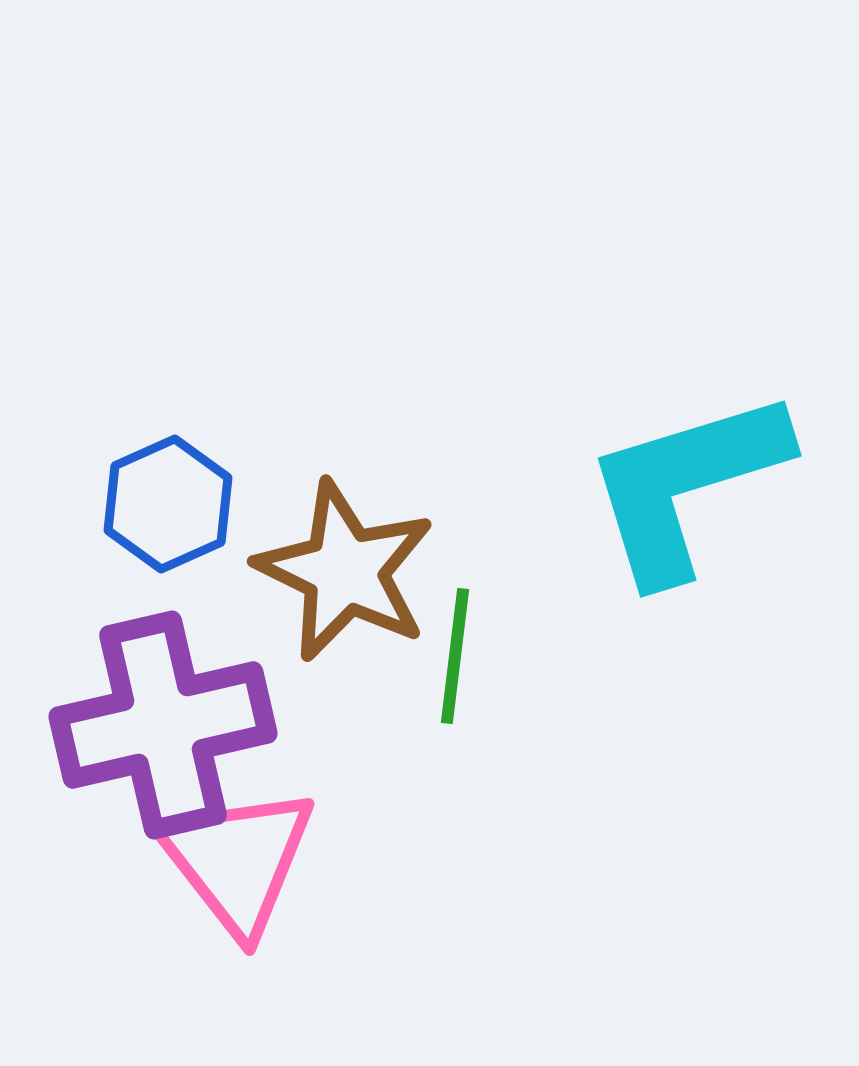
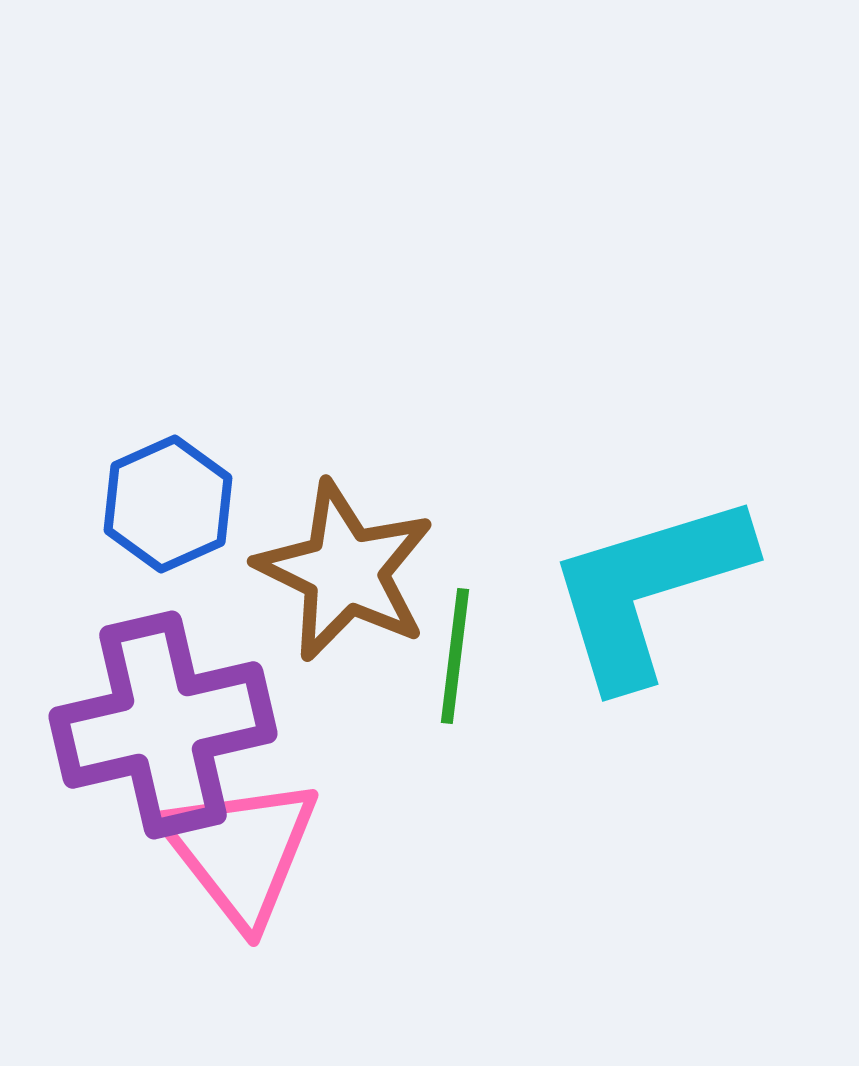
cyan L-shape: moved 38 px left, 104 px down
pink triangle: moved 4 px right, 9 px up
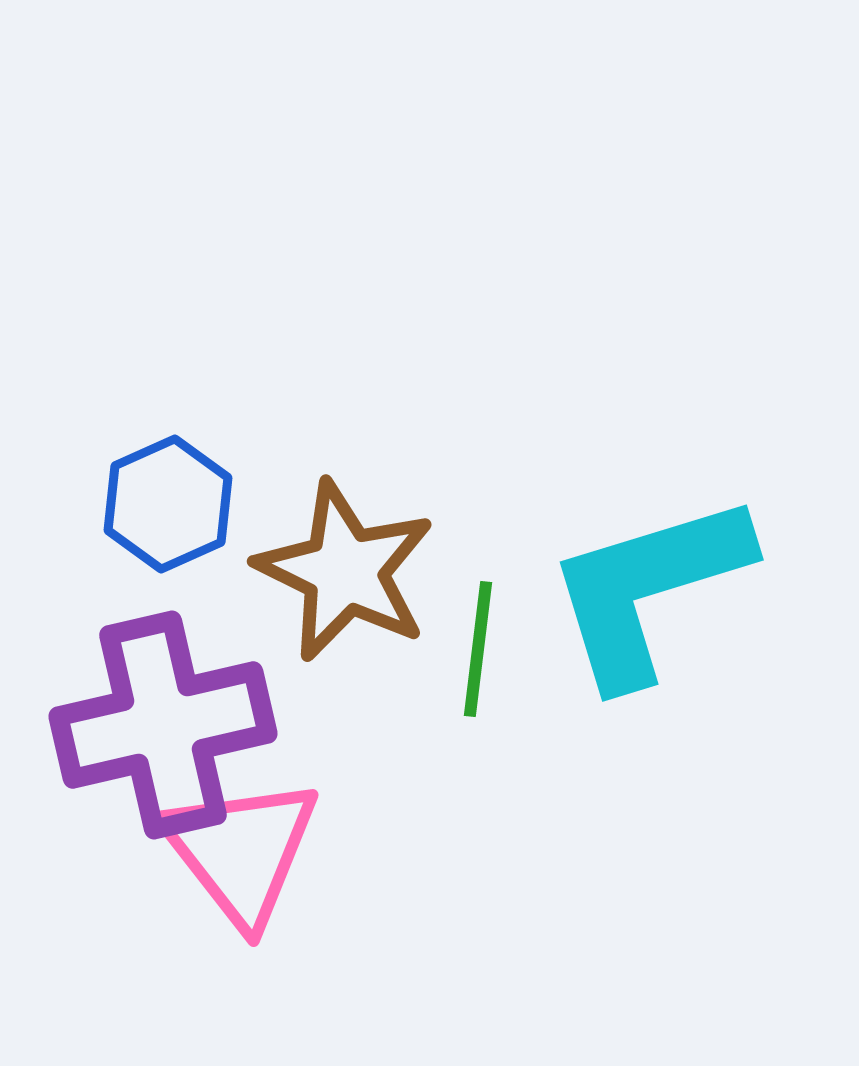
green line: moved 23 px right, 7 px up
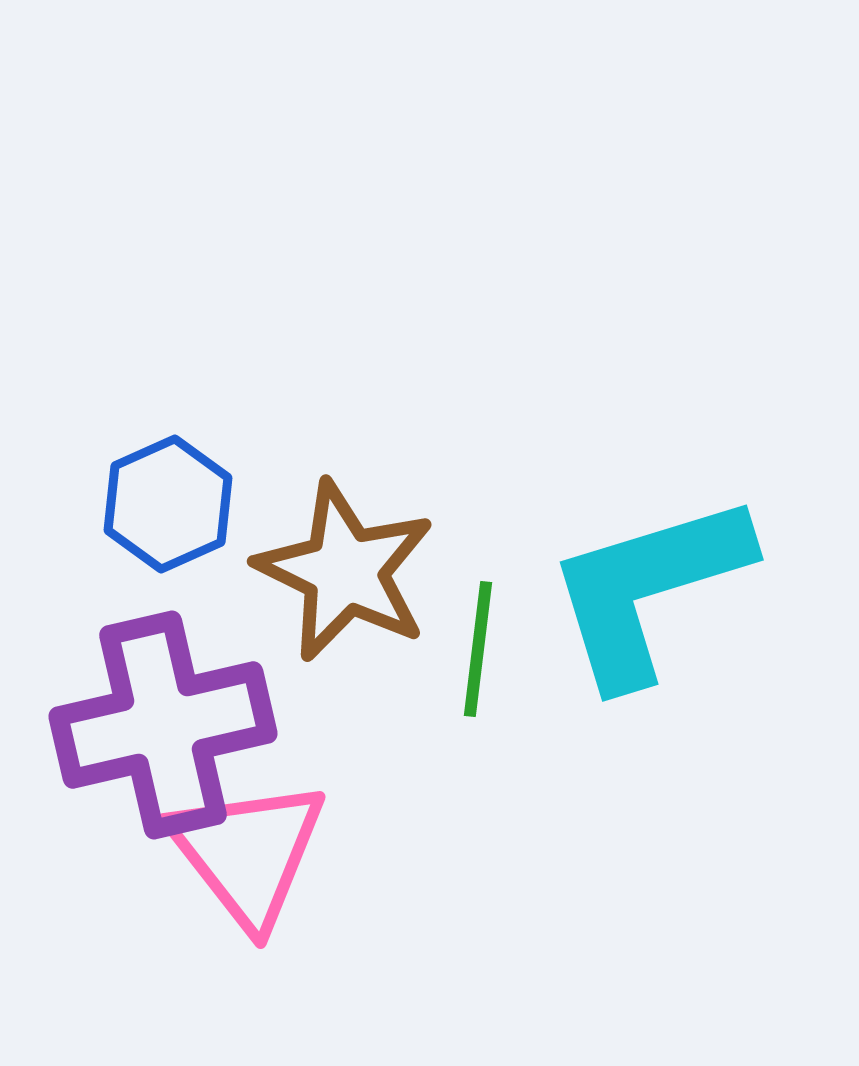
pink triangle: moved 7 px right, 2 px down
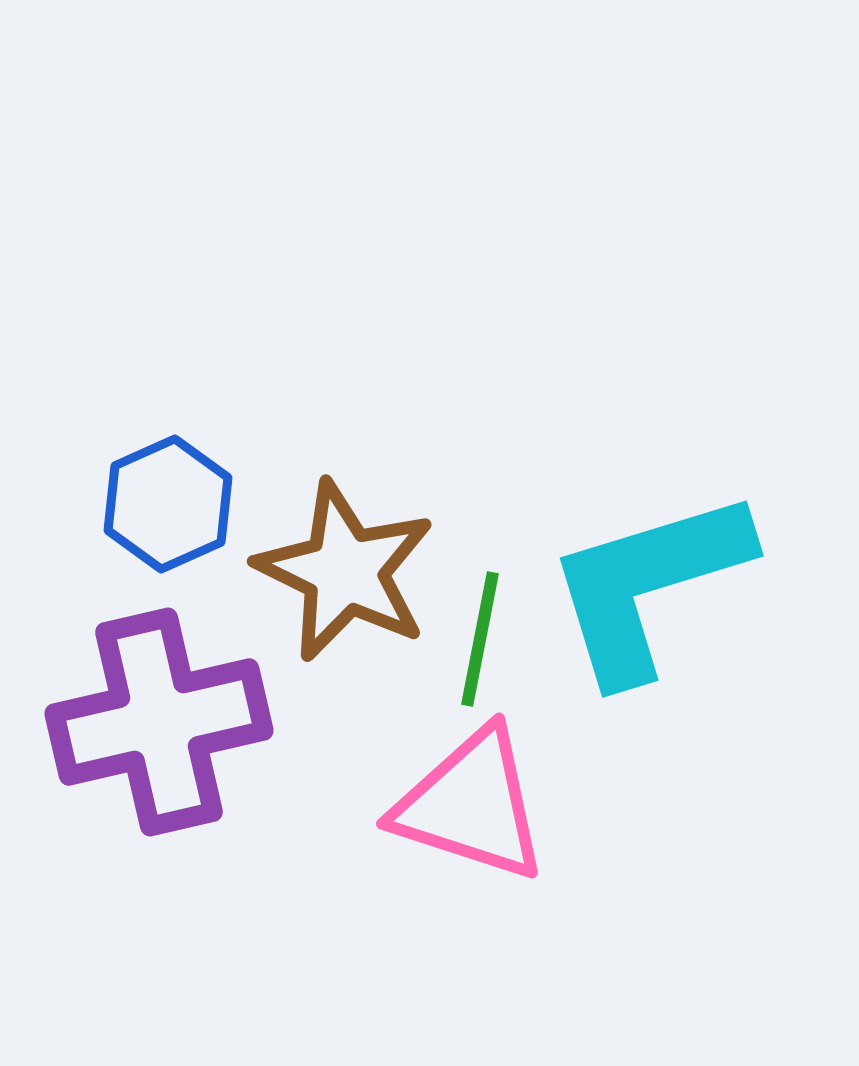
cyan L-shape: moved 4 px up
green line: moved 2 px right, 10 px up; rotated 4 degrees clockwise
purple cross: moved 4 px left, 3 px up
pink triangle: moved 223 px right, 48 px up; rotated 34 degrees counterclockwise
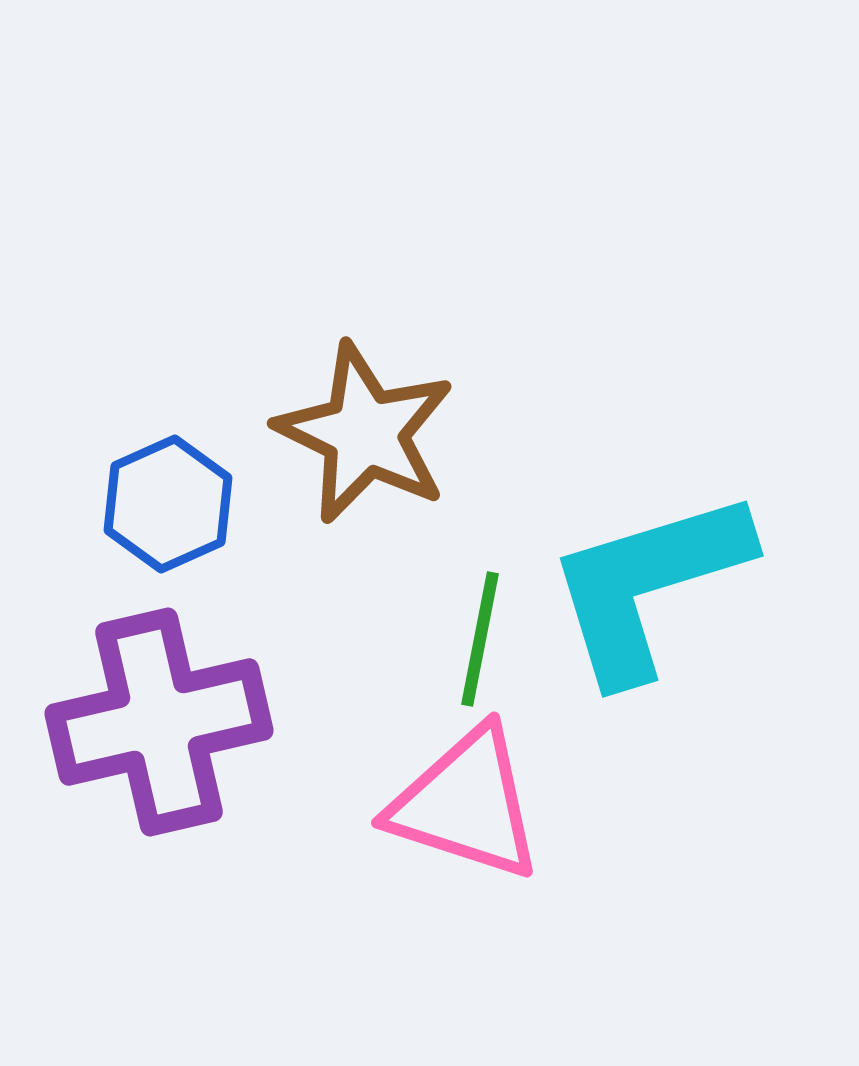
brown star: moved 20 px right, 138 px up
pink triangle: moved 5 px left, 1 px up
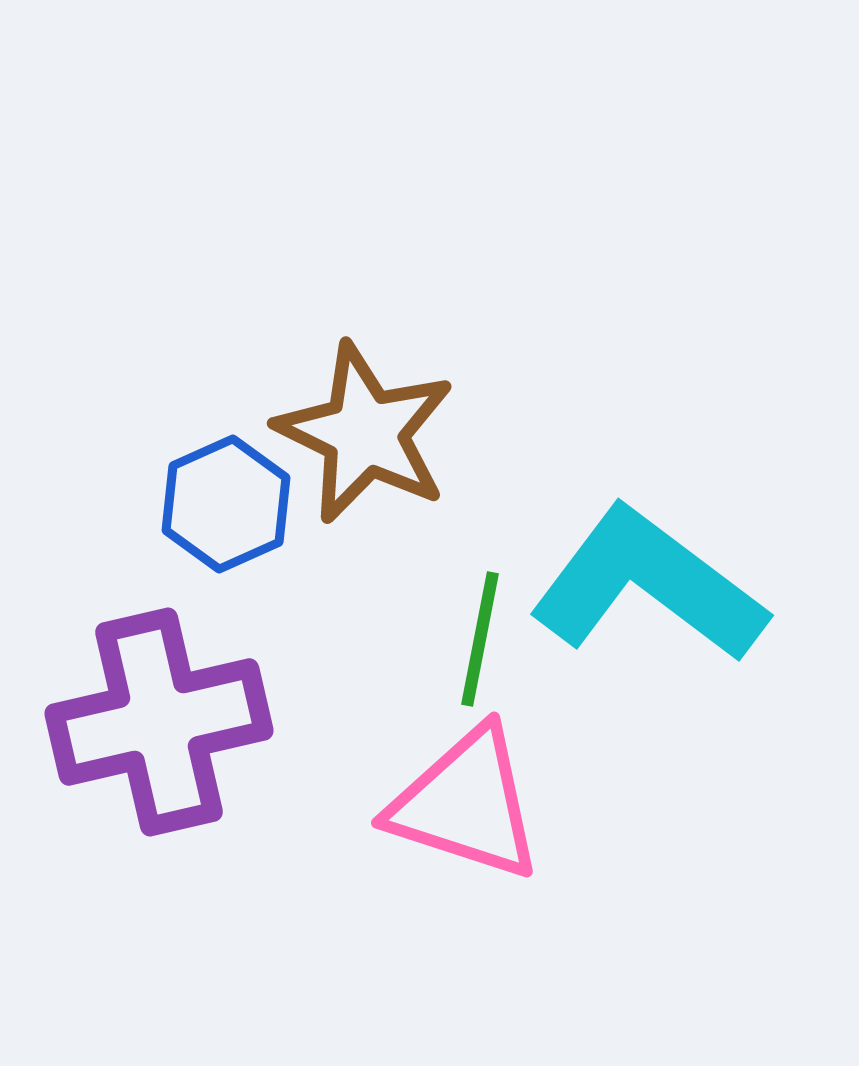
blue hexagon: moved 58 px right
cyan L-shape: rotated 54 degrees clockwise
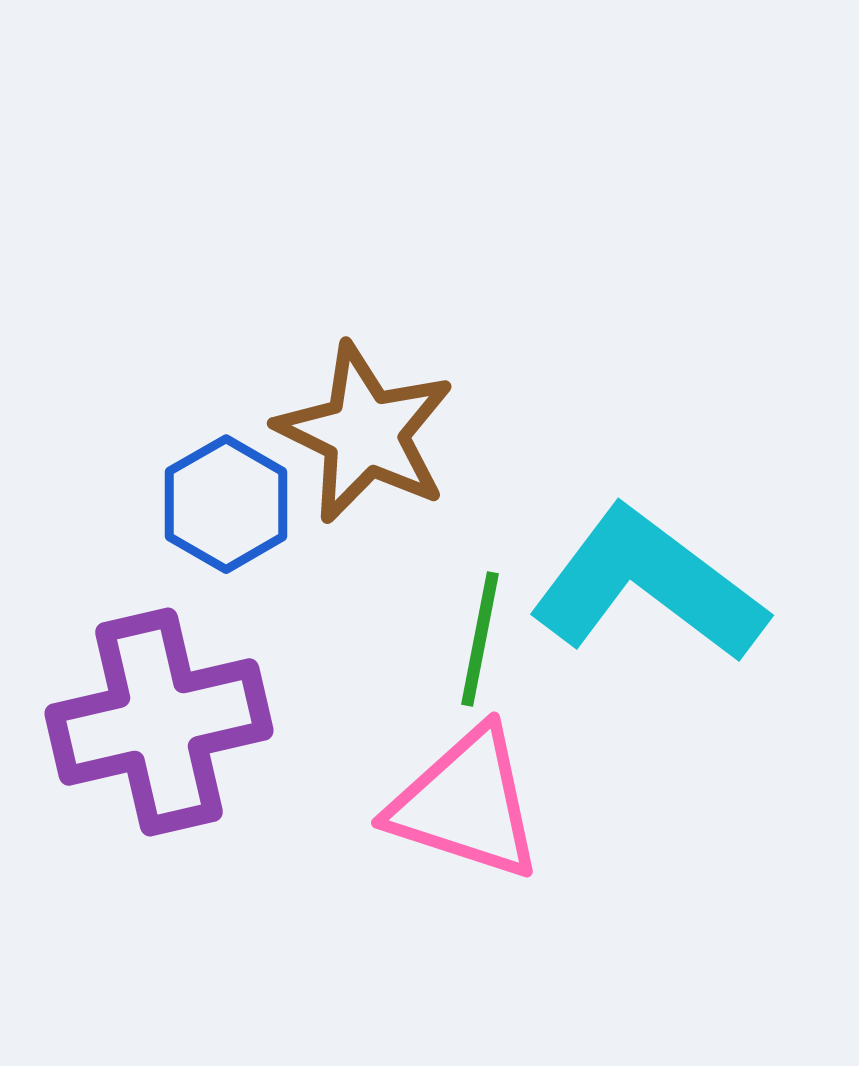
blue hexagon: rotated 6 degrees counterclockwise
